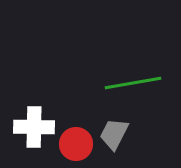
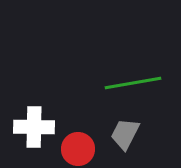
gray trapezoid: moved 11 px right
red circle: moved 2 px right, 5 px down
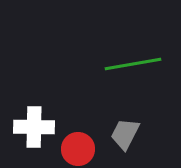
green line: moved 19 px up
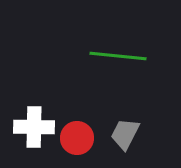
green line: moved 15 px left, 8 px up; rotated 16 degrees clockwise
red circle: moved 1 px left, 11 px up
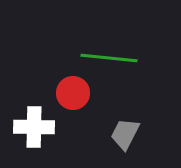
green line: moved 9 px left, 2 px down
red circle: moved 4 px left, 45 px up
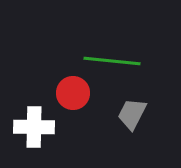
green line: moved 3 px right, 3 px down
gray trapezoid: moved 7 px right, 20 px up
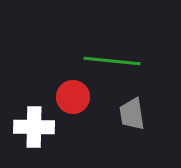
red circle: moved 4 px down
gray trapezoid: rotated 36 degrees counterclockwise
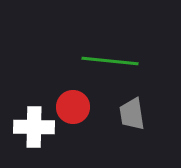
green line: moved 2 px left
red circle: moved 10 px down
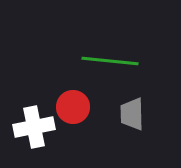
gray trapezoid: rotated 8 degrees clockwise
white cross: rotated 12 degrees counterclockwise
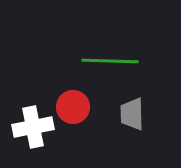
green line: rotated 4 degrees counterclockwise
white cross: moved 1 px left
